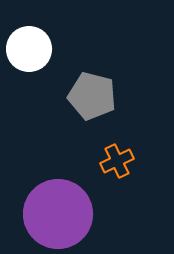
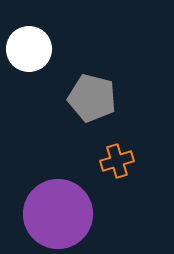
gray pentagon: moved 2 px down
orange cross: rotated 8 degrees clockwise
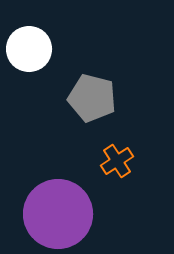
orange cross: rotated 16 degrees counterclockwise
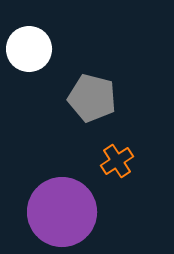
purple circle: moved 4 px right, 2 px up
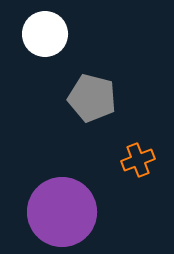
white circle: moved 16 px right, 15 px up
orange cross: moved 21 px right, 1 px up; rotated 12 degrees clockwise
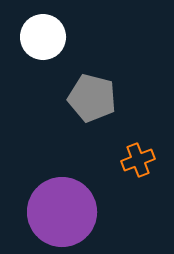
white circle: moved 2 px left, 3 px down
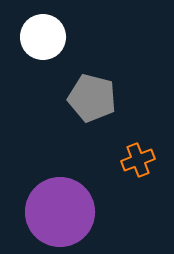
purple circle: moved 2 px left
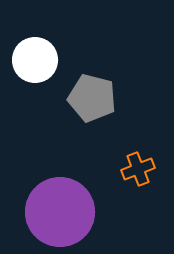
white circle: moved 8 px left, 23 px down
orange cross: moved 9 px down
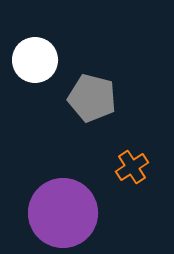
orange cross: moved 6 px left, 2 px up; rotated 12 degrees counterclockwise
purple circle: moved 3 px right, 1 px down
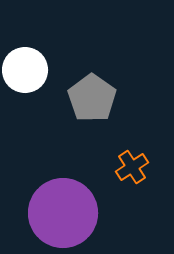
white circle: moved 10 px left, 10 px down
gray pentagon: rotated 21 degrees clockwise
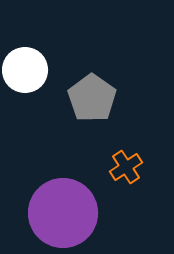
orange cross: moved 6 px left
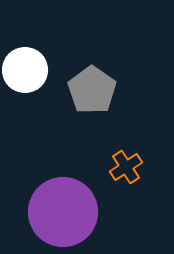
gray pentagon: moved 8 px up
purple circle: moved 1 px up
